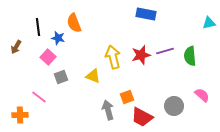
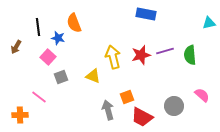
green semicircle: moved 1 px up
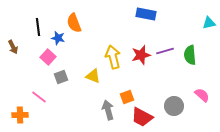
brown arrow: moved 3 px left; rotated 56 degrees counterclockwise
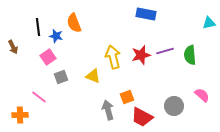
blue star: moved 2 px left, 2 px up
pink square: rotated 14 degrees clockwise
